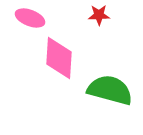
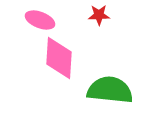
pink ellipse: moved 10 px right, 2 px down
green semicircle: rotated 9 degrees counterclockwise
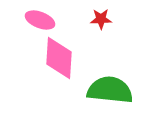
red star: moved 2 px right, 4 px down
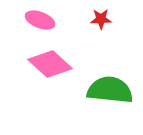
pink diamond: moved 9 px left, 6 px down; rotated 51 degrees counterclockwise
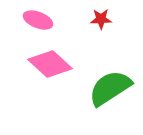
pink ellipse: moved 2 px left
green semicircle: moved 2 px up; rotated 39 degrees counterclockwise
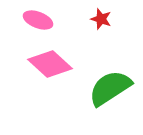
red star: rotated 20 degrees clockwise
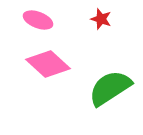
pink diamond: moved 2 px left
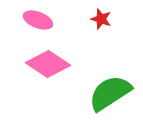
pink diamond: rotated 9 degrees counterclockwise
green semicircle: moved 5 px down
